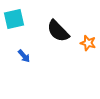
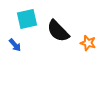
cyan square: moved 13 px right
blue arrow: moved 9 px left, 11 px up
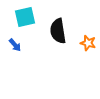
cyan square: moved 2 px left, 2 px up
black semicircle: rotated 35 degrees clockwise
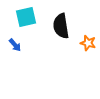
cyan square: moved 1 px right
black semicircle: moved 3 px right, 5 px up
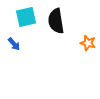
black semicircle: moved 5 px left, 5 px up
blue arrow: moved 1 px left, 1 px up
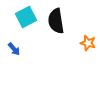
cyan square: rotated 15 degrees counterclockwise
blue arrow: moved 5 px down
